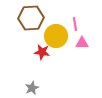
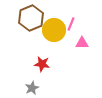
brown hexagon: rotated 20 degrees counterclockwise
pink line: moved 4 px left; rotated 32 degrees clockwise
yellow circle: moved 2 px left, 6 px up
red star: moved 12 px down
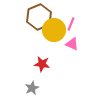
brown hexagon: moved 8 px right, 1 px up
pink triangle: moved 10 px left, 1 px down; rotated 24 degrees clockwise
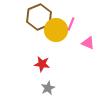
yellow circle: moved 2 px right
pink triangle: moved 16 px right, 1 px up
gray star: moved 16 px right
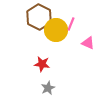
brown hexagon: rotated 10 degrees counterclockwise
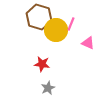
brown hexagon: rotated 10 degrees counterclockwise
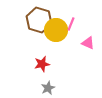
brown hexagon: moved 3 px down
red star: rotated 21 degrees counterclockwise
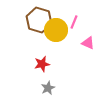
pink line: moved 3 px right, 2 px up
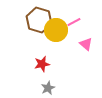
pink line: rotated 40 degrees clockwise
pink triangle: moved 2 px left, 1 px down; rotated 16 degrees clockwise
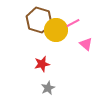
pink line: moved 1 px left, 1 px down
